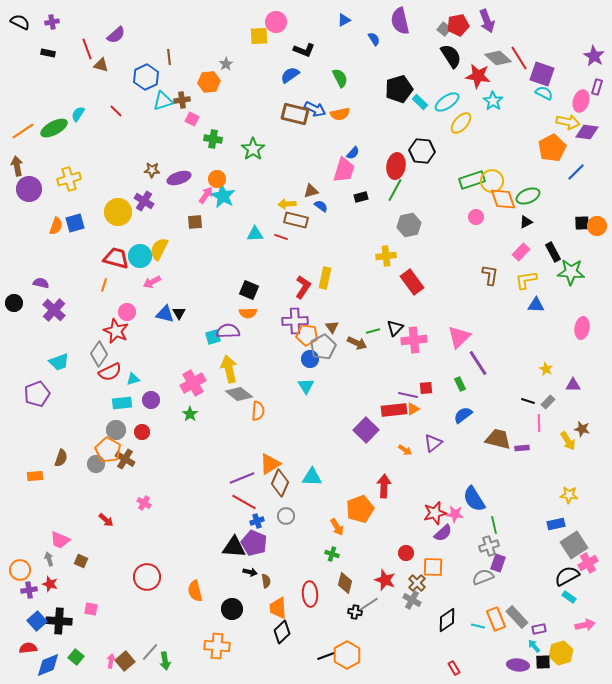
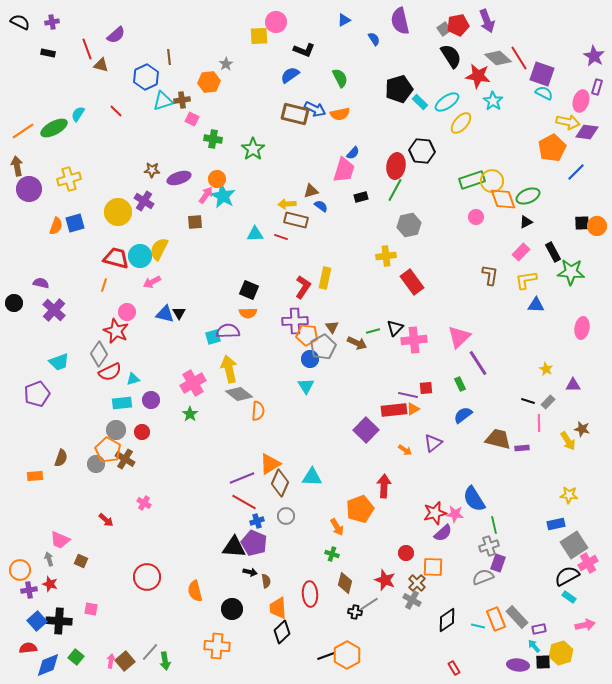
gray square at (444, 29): rotated 16 degrees clockwise
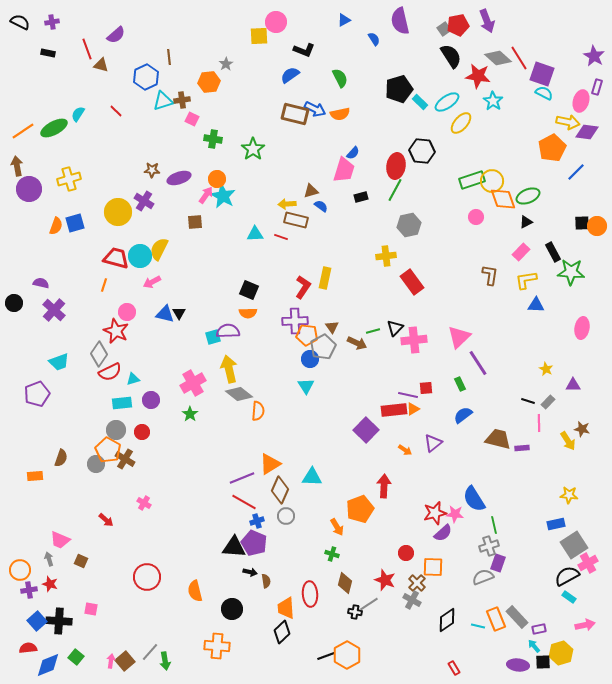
brown diamond at (280, 483): moved 7 px down
orange trapezoid at (278, 608): moved 8 px right
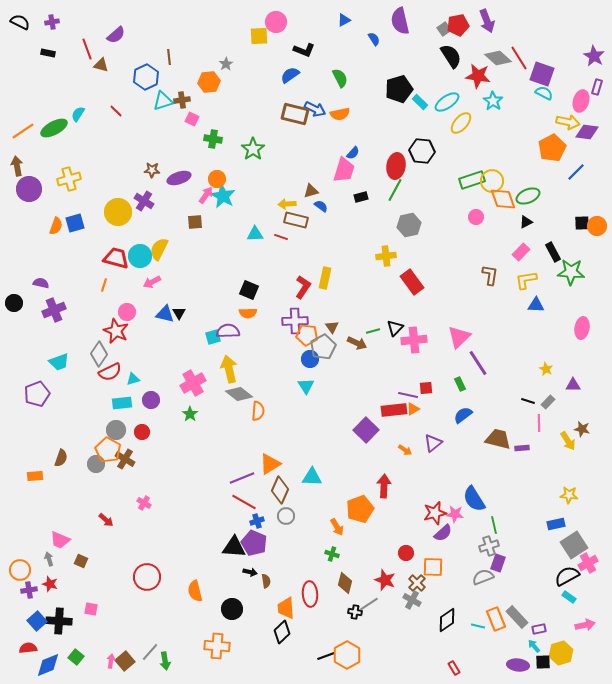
purple cross at (54, 310): rotated 25 degrees clockwise
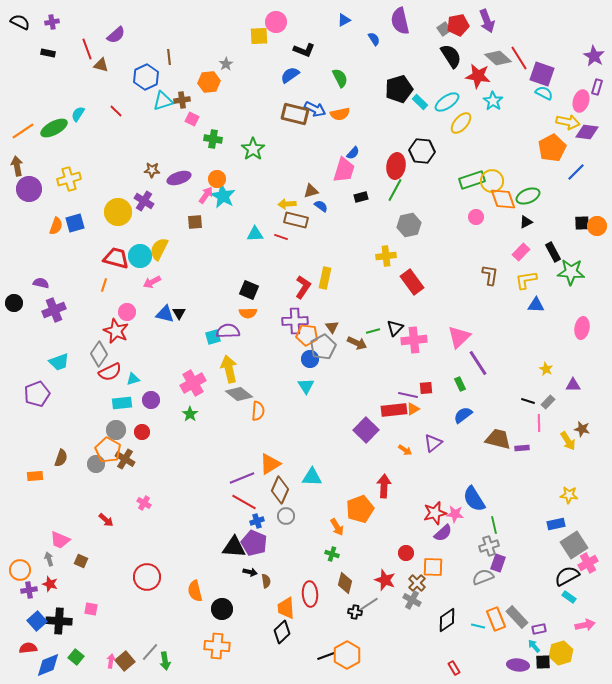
black circle at (232, 609): moved 10 px left
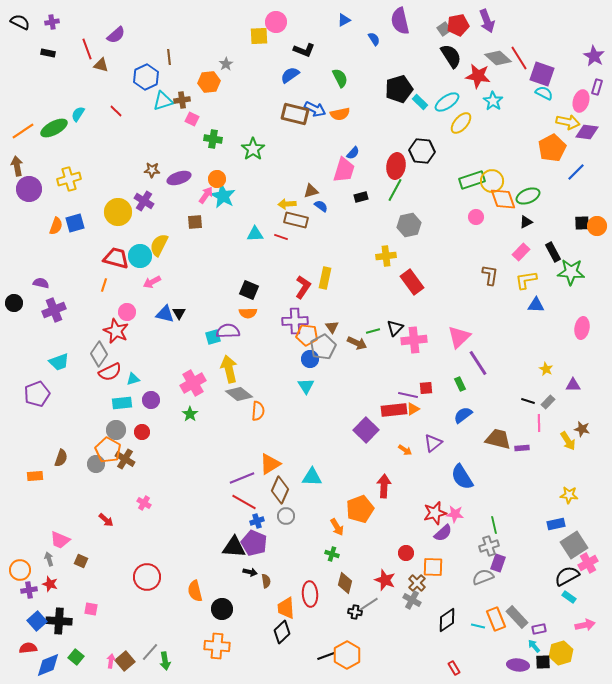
yellow semicircle at (159, 249): moved 4 px up
blue semicircle at (474, 499): moved 12 px left, 22 px up
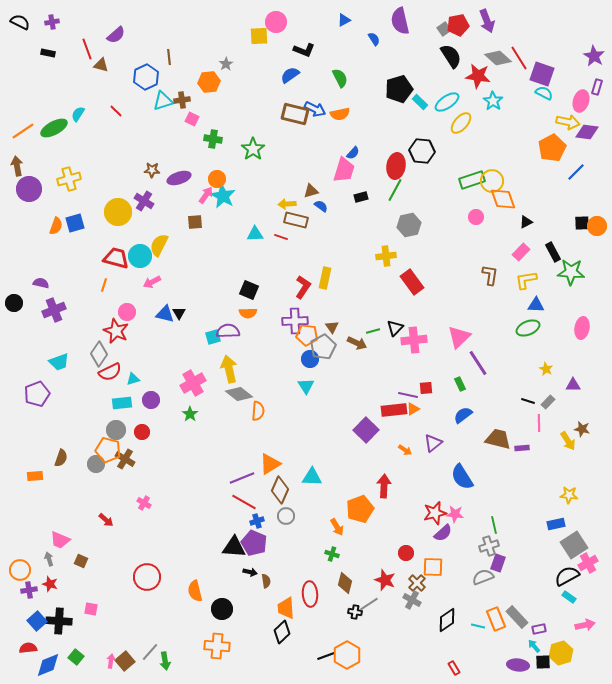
green ellipse at (528, 196): moved 132 px down
orange pentagon at (108, 450): rotated 15 degrees counterclockwise
